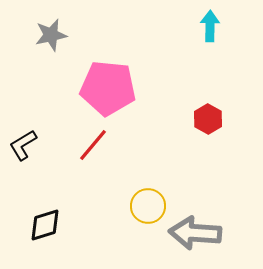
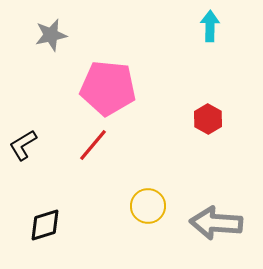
gray arrow: moved 21 px right, 10 px up
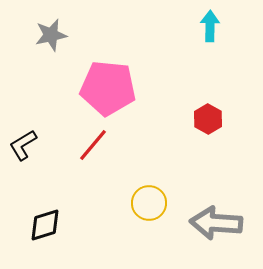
yellow circle: moved 1 px right, 3 px up
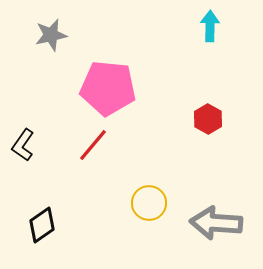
black L-shape: rotated 24 degrees counterclockwise
black diamond: moved 3 px left; rotated 18 degrees counterclockwise
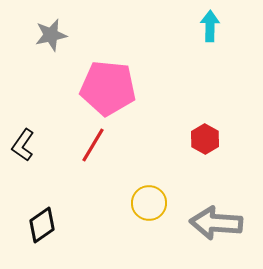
red hexagon: moved 3 px left, 20 px down
red line: rotated 9 degrees counterclockwise
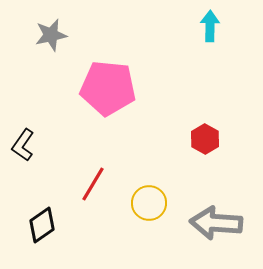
red line: moved 39 px down
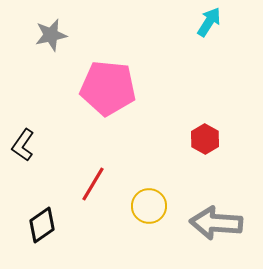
cyan arrow: moved 1 px left, 4 px up; rotated 32 degrees clockwise
yellow circle: moved 3 px down
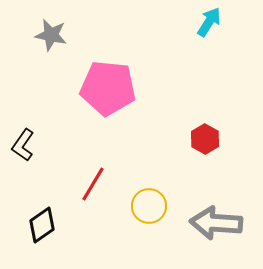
gray star: rotated 24 degrees clockwise
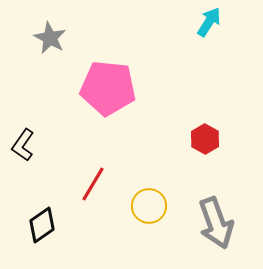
gray star: moved 1 px left, 3 px down; rotated 16 degrees clockwise
gray arrow: rotated 114 degrees counterclockwise
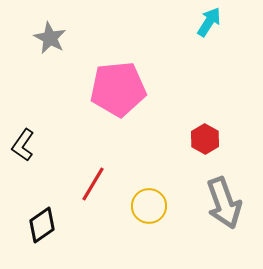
pink pentagon: moved 10 px right, 1 px down; rotated 12 degrees counterclockwise
gray arrow: moved 8 px right, 20 px up
